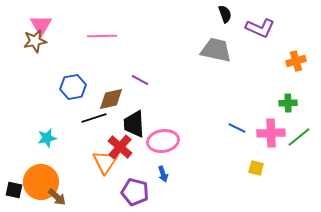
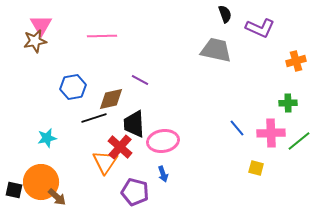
blue line: rotated 24 degrees clockwise
green line: moved 4 px down
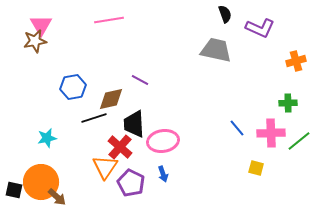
pink line: moved 7 px right, 16 px up; rotated 8 degrees counterclockwise
orange triangle: moved 5 px down
purple pentagon: moved 4 px left, 9 px up; rotated 12 degrees clockwise
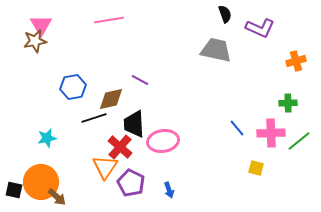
blue arrow: moved 6 px right, 16 px down
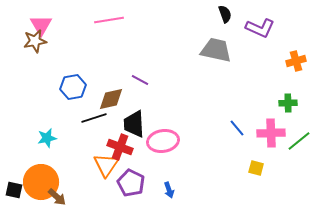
red cross: rotated 20 degrees counterclockwise
orange triangle: moved 1 px right, 2 px up
